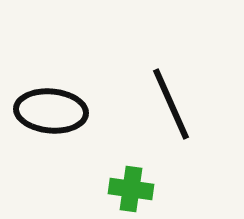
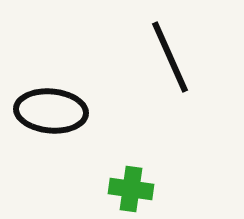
black line: moved 1 px left, 47 px up
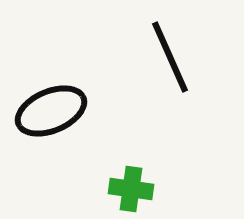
black ellipse: rotated 28 degrees counterclockwise
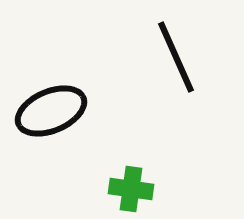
black line: moved 6 px right
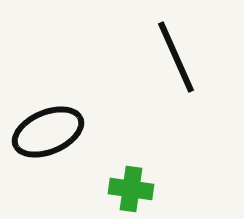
black ellipse: moved 3 px left, 21 px down
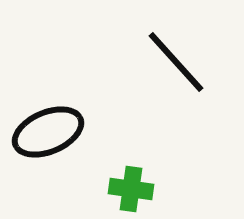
black line: moved 5 px down; rotated 18 degrees counterclockwise
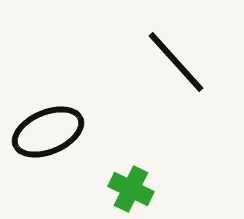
green cross: rotated 18 degrees clockwise
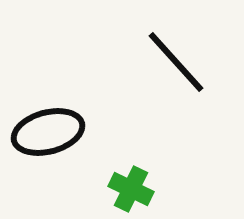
black ellipse: rotated 8 degrees clockwise
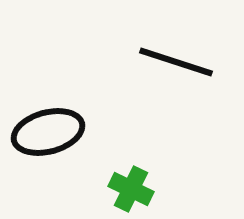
black line: rotated 30 degrees counterclockwise
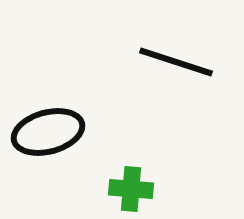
green cross: rotated 21 degrees counterclockwise
